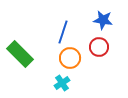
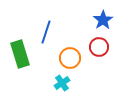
blue star: rotated 30 degrees clockwise
blue line: moved 17 px left
green rectangle: rotated 28 degrees clockwise
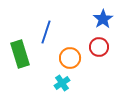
blue star: moved 1 px up
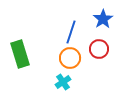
blue line: moved 25 px right
red circle: moved 2 px down
cyan cross: moved 1 px right, 1 px up
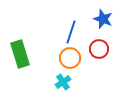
blue star: rotated 18 degrees counterclockwise
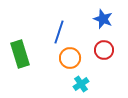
blue line: moved 12 px left
red circle: moved 5 px right, 1 px down
cyan cross: moved 18 px right, 2 px down
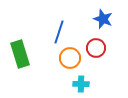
red circle: moved 8 px left, 2 px up
cyan cross: rotated 35 degrees clockwise
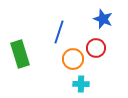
orange circle: moved 3 px right, 1 px down
